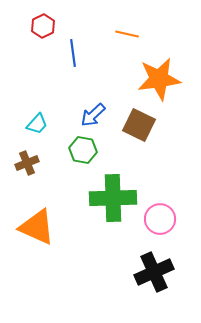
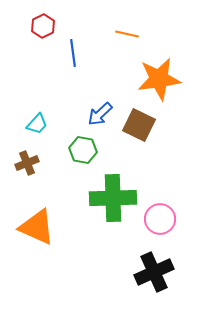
blue arrow: moved 7 px right, 1 px up
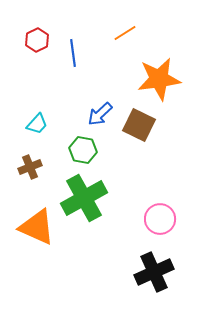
red hexagon: moved 6 px left, 14 px down
orange line: moved 2 px left, 1 px up; rotated 45 degrees counterclockwise
brown cross: moved 3 px right, 4 px down
green cross: moved 29 px left; rotated 27 degrees counterclockwise
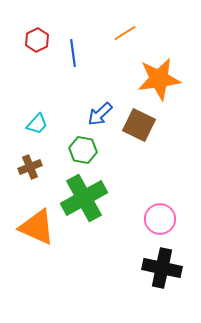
black cross: moved 8 px right, 4 px up; rotated 36 degrees clockwise
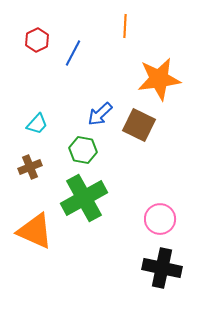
orange line: moved 7 px up; rotated 55 degrees counterclockwise
blue line: rotated 36 degrees clockwise
orange triangle: moved 2 px left, 4 px down
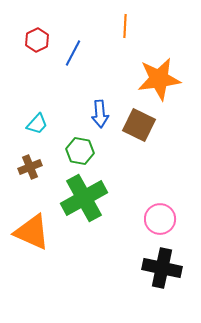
blue arrow: rotated 52 degrees counterclockwise
green hexagon: moved 3 px left, 1 px down
orange triangle: moved 3 px left, 1 px down
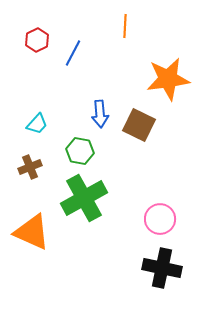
orange star: moved 9 px right
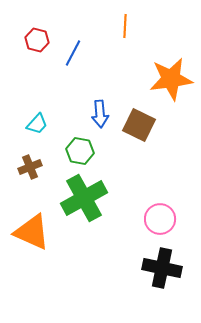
red hexagon: rotated 20 degrees counterclockwise
orange star: moved 3 px right
